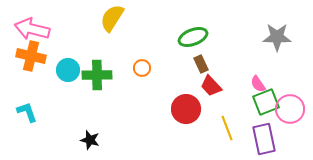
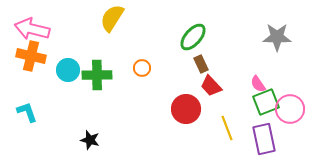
green ellipse: rotated 28 degrees counterclockwise
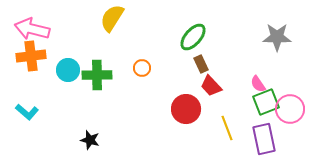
orange cross: rotated 20 degrees counterclockwise
cyan L-shape: rotated 150 degrees clockwise
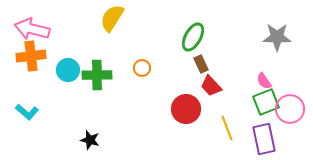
green ellipse: rotated 12 degrees counterclockwise
pink semicircle: moved 6 px right, 3 px up
